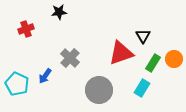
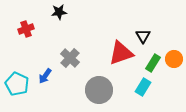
cyan rectangle: moved 1 px right, 1 px up
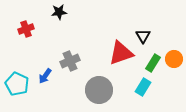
gray cross: moved 3 px down; rotated 24 degrees clockwise
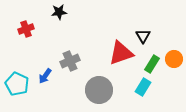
green rectangle: moved 1 px left, 1 px down
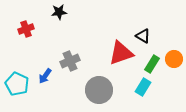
black triangle: rotated 28 degrees counterclockwise
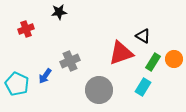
green rectangle: moved 1 px right, 2 px up
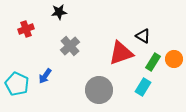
gray cross: moved 15 px up; rotated 18 degrees counterclockwise
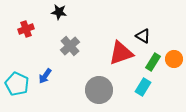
black star: rotated 14 degrees clockwise
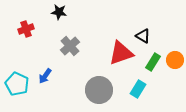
orange circle: moved 1 px right, 1 px down
cyan rectangle: moved 5 px left, 2 px down
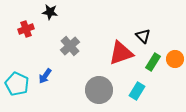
black star: moved 9 px left
black triangle: rotated 14 degrees clockwise
orange circle: moved 1 px up
cyan rectangle: moved 1 px left, 2 px down
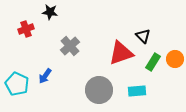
cyan rectangle: rotated 54 degrees clockwise
